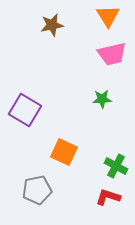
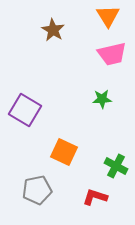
brown star: moved 1 px right, 5 px down; rotated 30 degrees counterclockwise
red L-shape: moved 13 px left
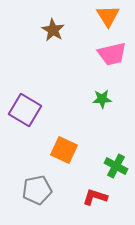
orange square: moved 2 px up
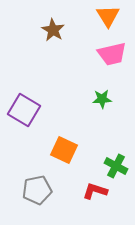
purple square: moved 1 px left
red L-shape: moved 6 px up
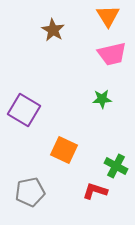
gray pentagon: moved 7 px left, 2 px down
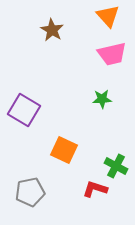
orange triangle: rotated 10 degrees counterclockwise
brown star: moved 1 px left
red L-shape: moved 2 px up
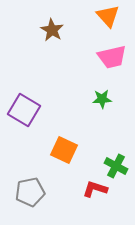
pink trapezoid: moved 3 px down
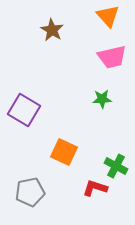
orange square: moved 2 px down
red L-shape: moved 1 px up
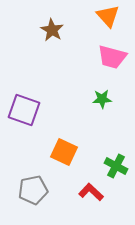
pink trapezoid: rotated 28 degrees clockwise
purple square: rotated 12 degrees counterclockwise
red L-shape: moved 4 px left, 4 px down; rotated 25 degrees clockwise
gray pentagon: moved 3 px right, 2 px up
